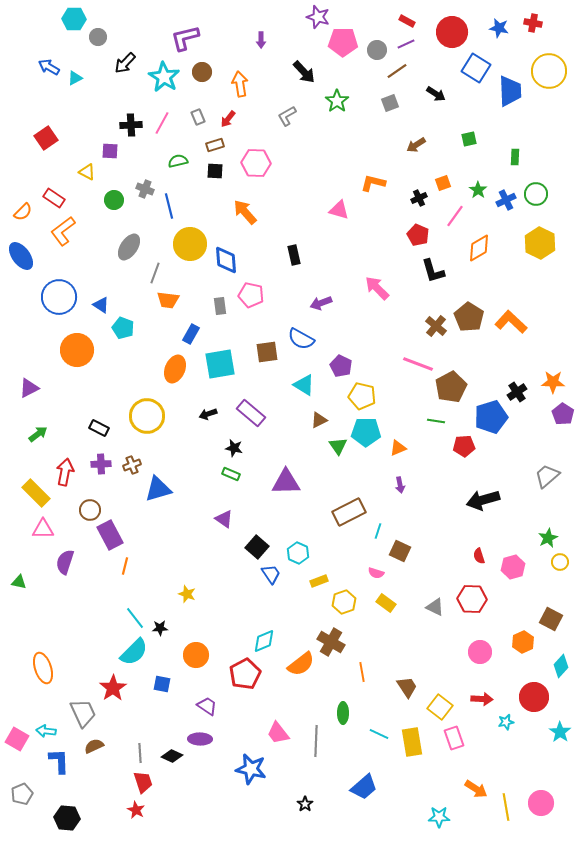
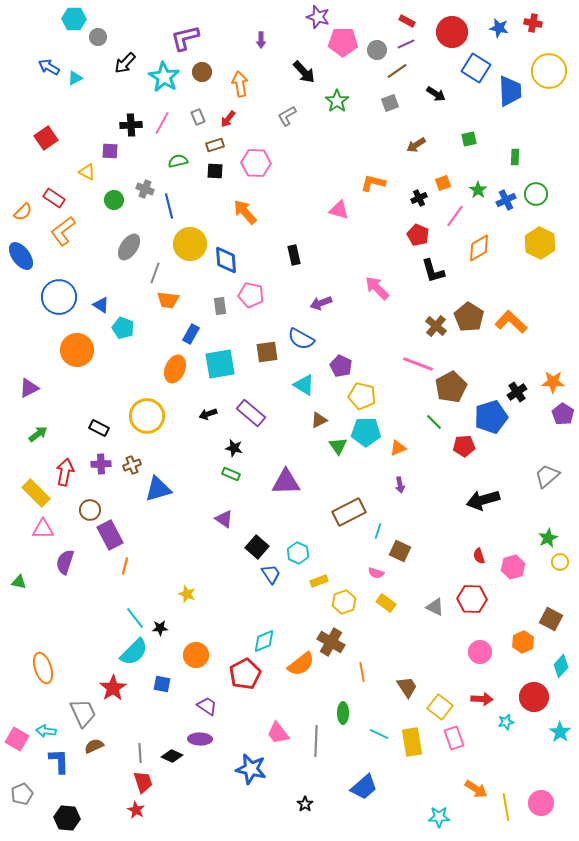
green line at (436, 421): moved 2 px left, 1 px down; rotated 36 degrees clockwise
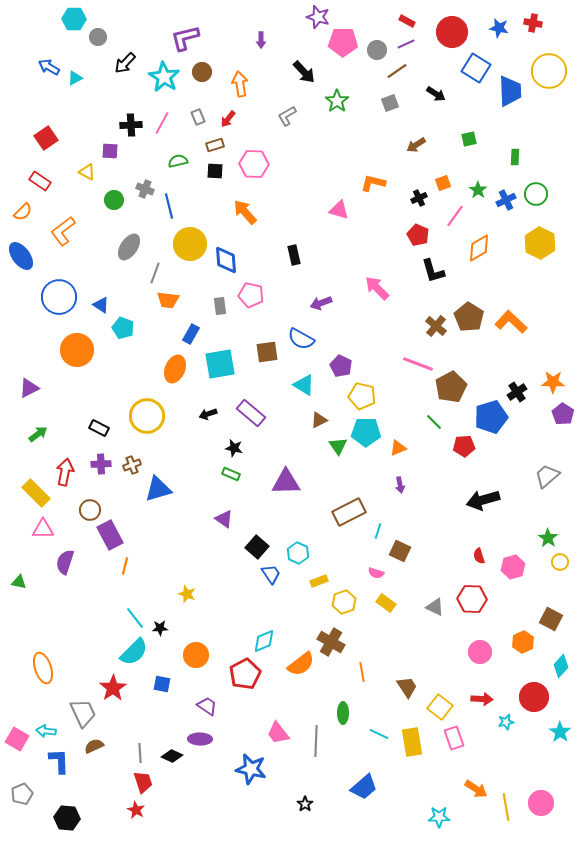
pink hexagon at (256, 163): moved 2 px left, 1 px down
red rectangle at (54, 198): moved 14 px left, 17 px up
green star at (548, 538): rotated 12 degrees counterclockwise
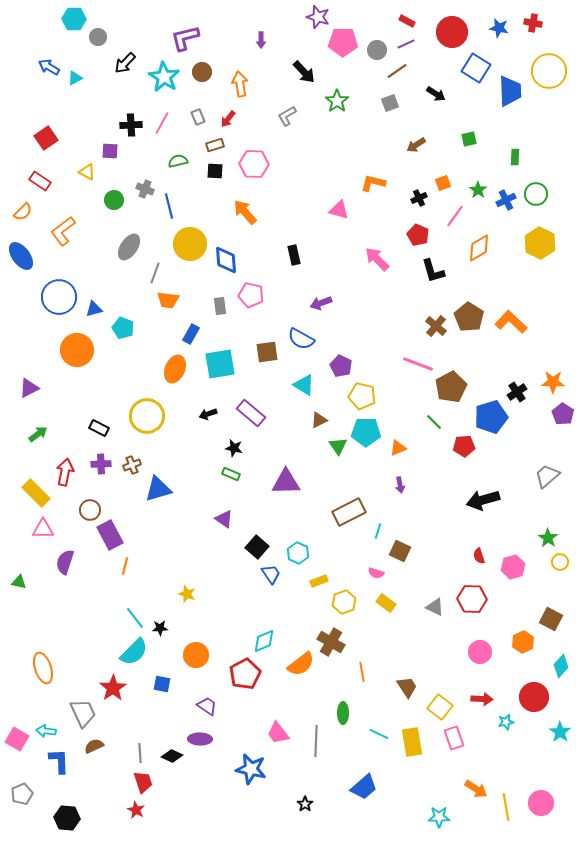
pink arrow at (377, 288): moved 29 px up
blue triangle at (101, 305): moved 7 px left, 4 px down; rotated 48 degrees counterclockwise
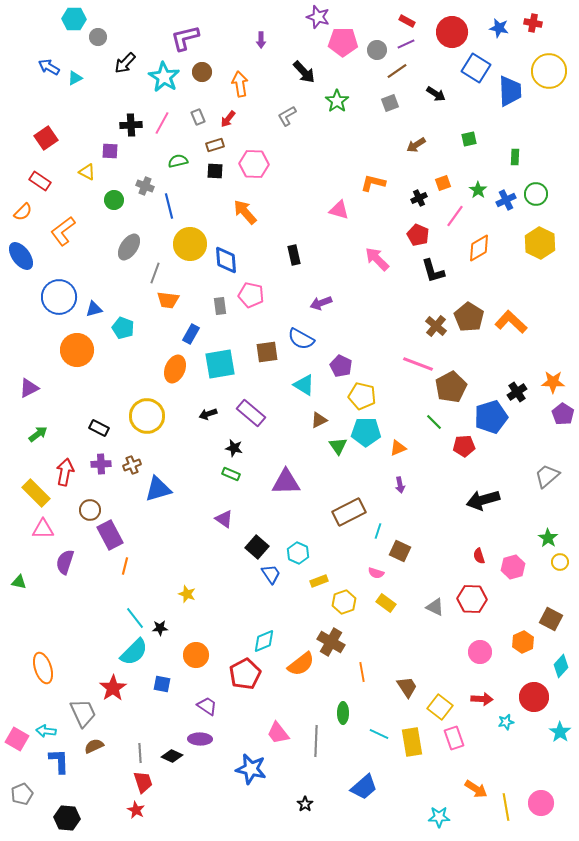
gray cross at (145, 189): moved 3 px up
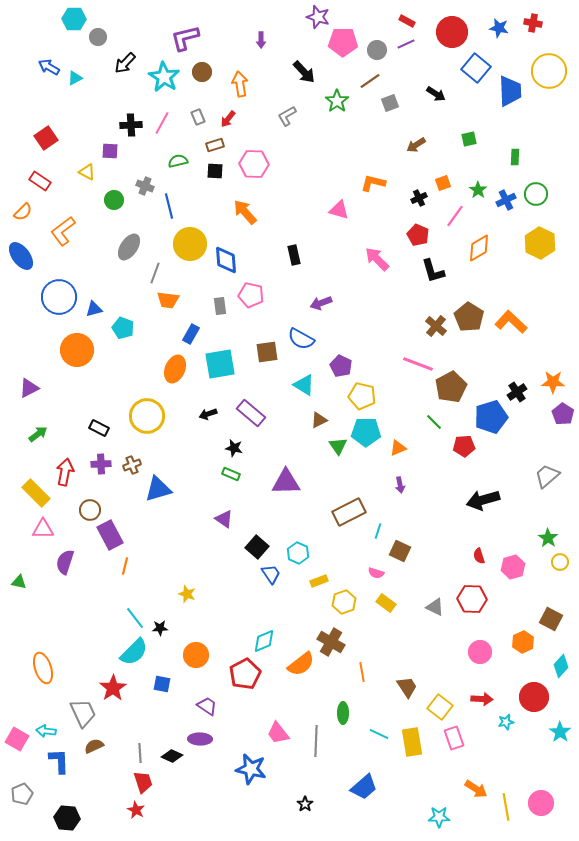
blue square at (476, 68): rotated 8 degrees clockwise
brown line at (397, 71): moved 27 px left, 10 px down
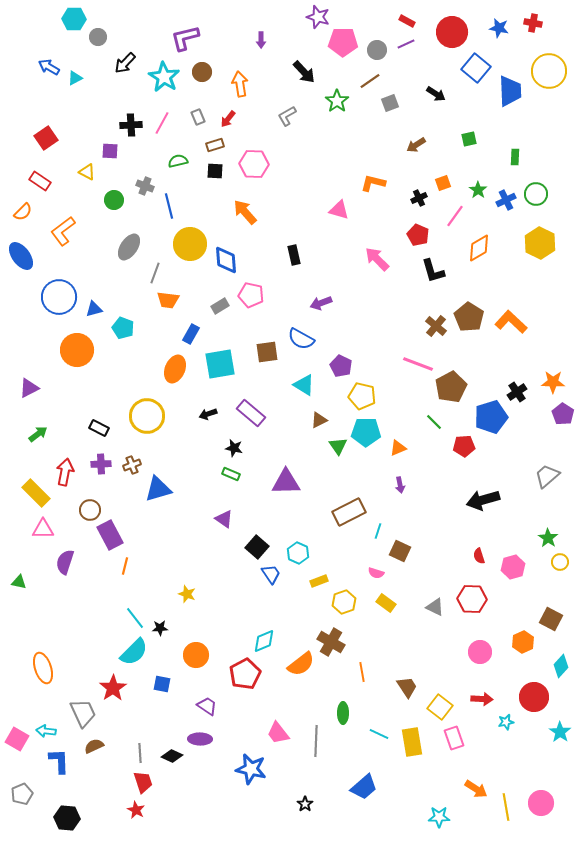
gray rectangle at (220, 306): rotated 66 degrees clockwise
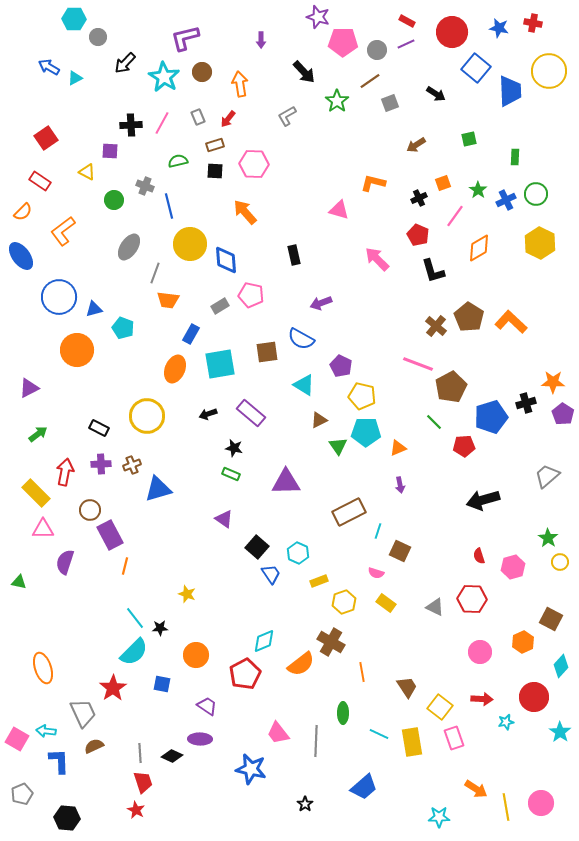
black cross at (517, 392): moved 9 px right, 11 px down; rotated 18 degrees clockwise
